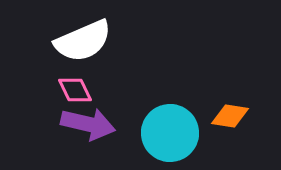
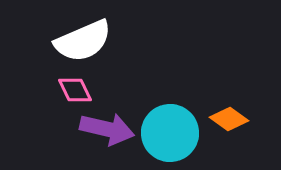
orange diamond: moved 1 px left, 3 px down; rotated 27 degrees clockwise
purple arrow: moved 19 px right, 5 px down
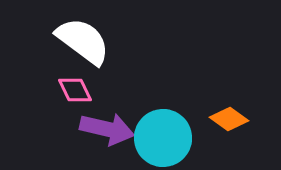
white semicircle: rotated 120 degrees counterclockwise
cyan circle: moved 7 px left, 5 px down
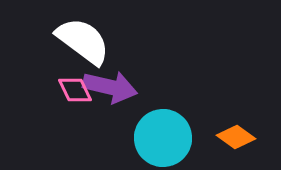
orange diamond: moved 7 px right, 18 px down
purple arrow: moved 3 px right, 42 px up
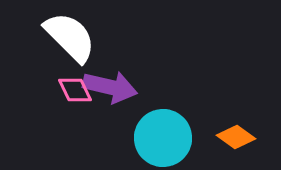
white semicircle: moved 13 px left, 4 px up; rotated 8 degrees clockwise
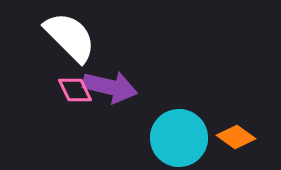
cyan circle: moved 16 px right
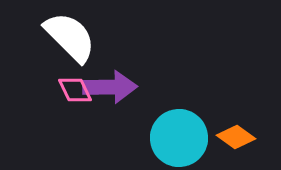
purple arrow: rotated 14 degrees counterclockwise
